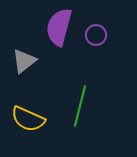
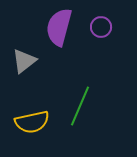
purple circle: moved 5 px right, 8 px up
green line: rotated 9 degrees clockwise
yellow semicircle: moved 4 px right, 3 px down; rotated 36 degrees counterclockwise
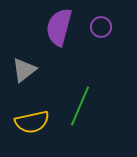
gray triangle: moved 9 px down
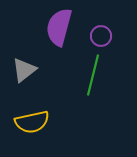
purple circle: moved 9 px down
green line: moved 13 px right, 31 px up; rotated 9 degrees counterclockwise
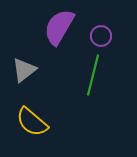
purple semicircle: rotated 15 degrees clockwise
yellow semicircle: rotated 52 degrees clockwise
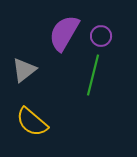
purple semicircle: moved 5 px right, 6 px down
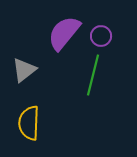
purple semicircle: rotated 9 degrees clockwise
yellow semicircle: moved 3 px left, 1 px down; rotated 52 degrees clockwise
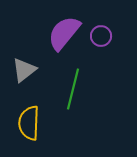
green line: moved 20 px left, 14 px down
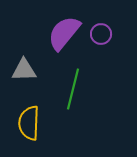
purple circle: moved 2 px up
gray triangle: rotated 36 degrees clockwise
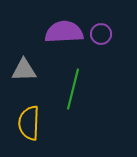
purple semicircle: moved 1 px up; rotated 48 degrees clockwise
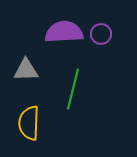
gray triangle: moved 2 px right
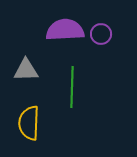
purple semicircle: moved 1 px right, 2 px up
green line: moved 1 px left, 2 px up; rotated 12 degrees counterclockwise
